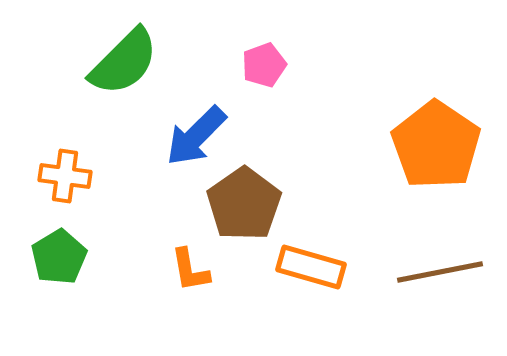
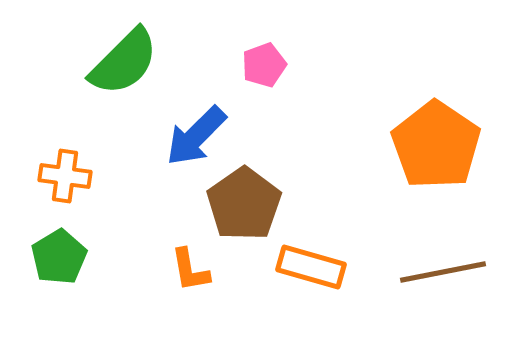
brown line: moved 3 px right
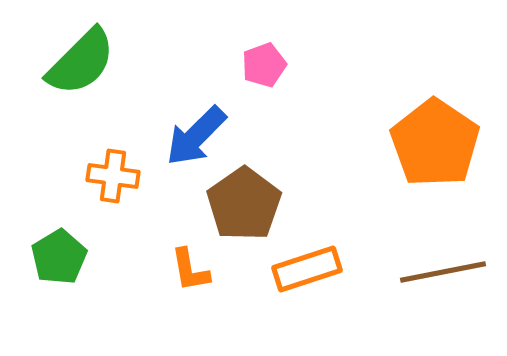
green semicircle: moved 43 px left
orange pentagon: moved 1 px left, 2 px up
orange cross: moved 48 px right
orange rectangle: moved 4 px left, 2 px down; rotated 34 degrees counterclockwise
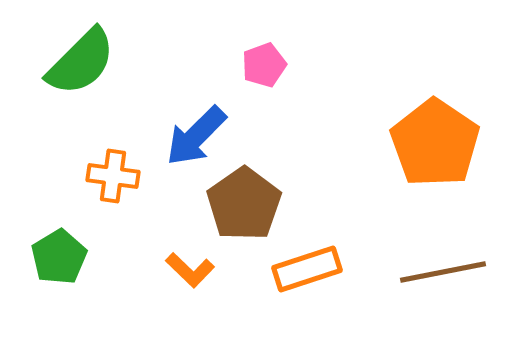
orange L-shape: rotated 36 degrees counterclockwise
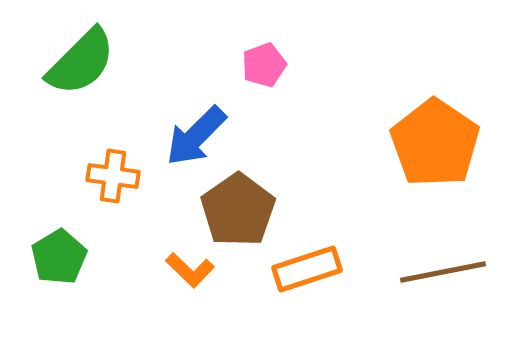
brown pentagon: moved 6 px left, 6 px down
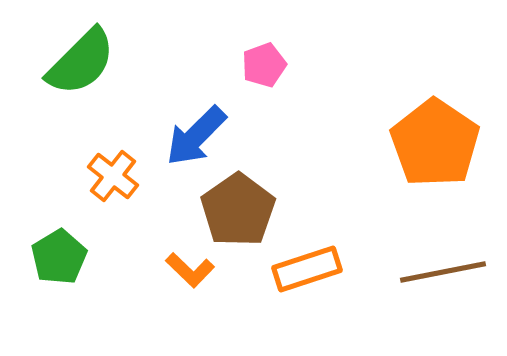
orange cross: rotated 30 degrees clockwise
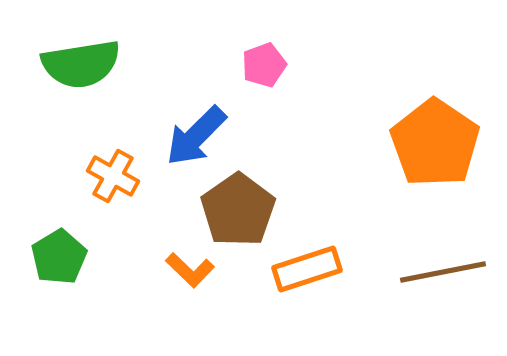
green semicircle: moved 2 px down; rotated 36 degrees clockwise
orange cross: rotated 9 degrees counterclockwise
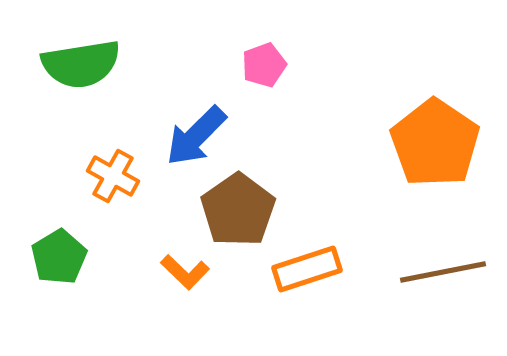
orange L-shape: moved 5 px left, 2 px down
